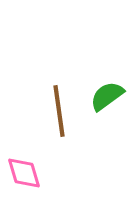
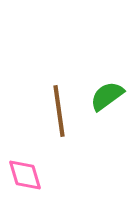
pink diamond: moved 1 px right, 2 px down
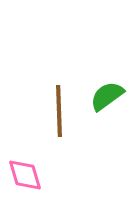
brown line: rotated 6 degrees clockwise
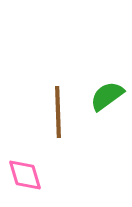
brown line: moved 1 px left, 1 px down
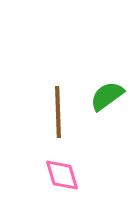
pink diamond: moved 37 px right
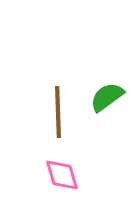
green semicircle: moved 1 px down
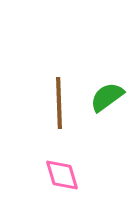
brown line: moved 1 px right, 9 px up
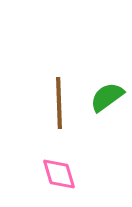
pink diamond: moved 3 px left, 1 px up
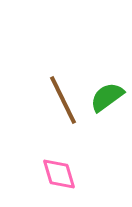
brown line: moved 4 px right, 3 px up; rotated 24 degrees counterclockwise
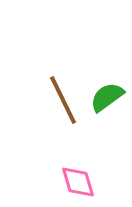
pink diamond: moved 19 px right, 8 px down
